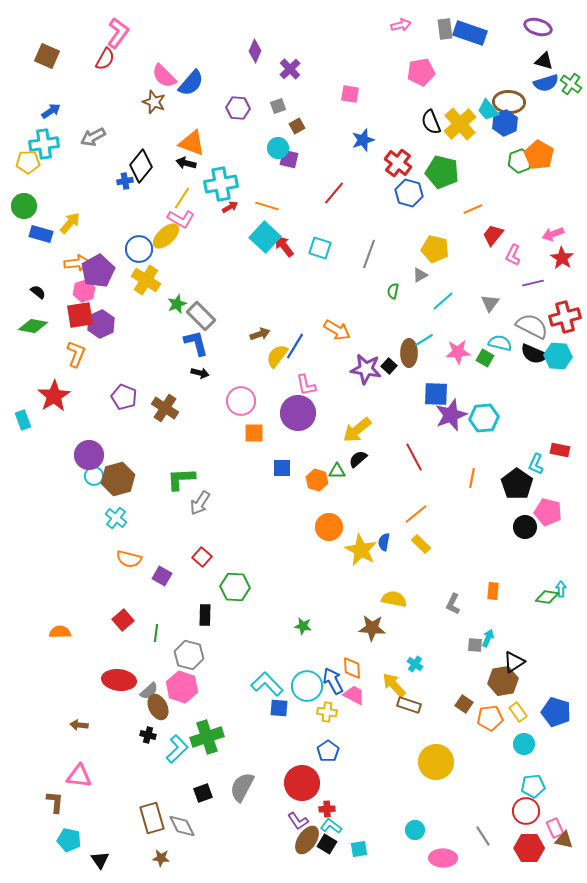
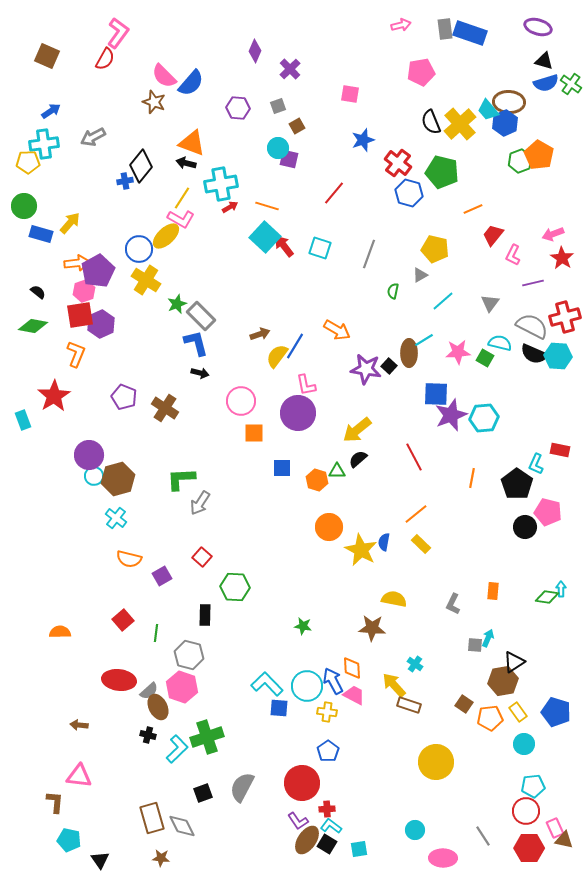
purple square at (162, 576): rotated 30 degrees clockwise
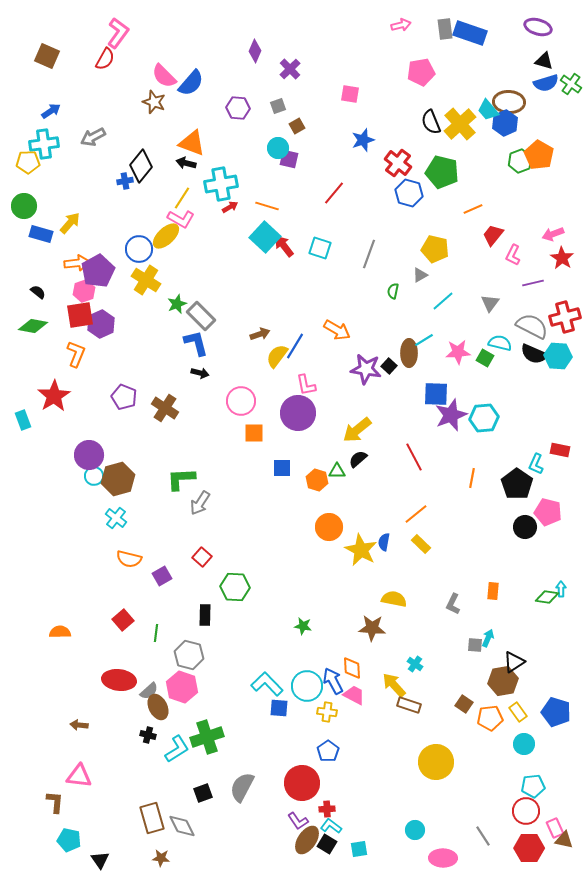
cyan L-shape at (177, 749): rotated 12 degrees clockwise
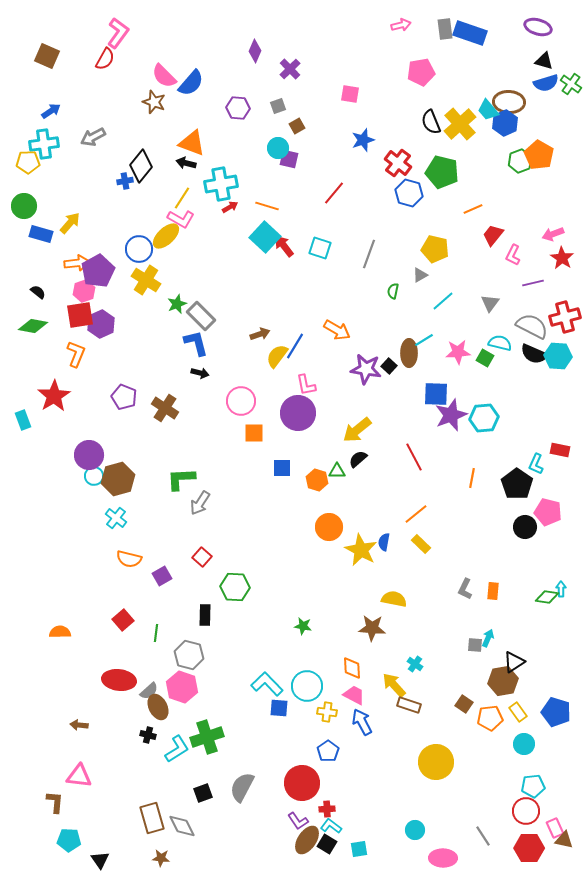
gray L-shape at (453, 604): moved 12 px right, 15 px up
blue arrow at (333, 681): moved 29 px right, 41 px down
cyan pentagon at (69, 840): rotated 10 degrees counterclockwise
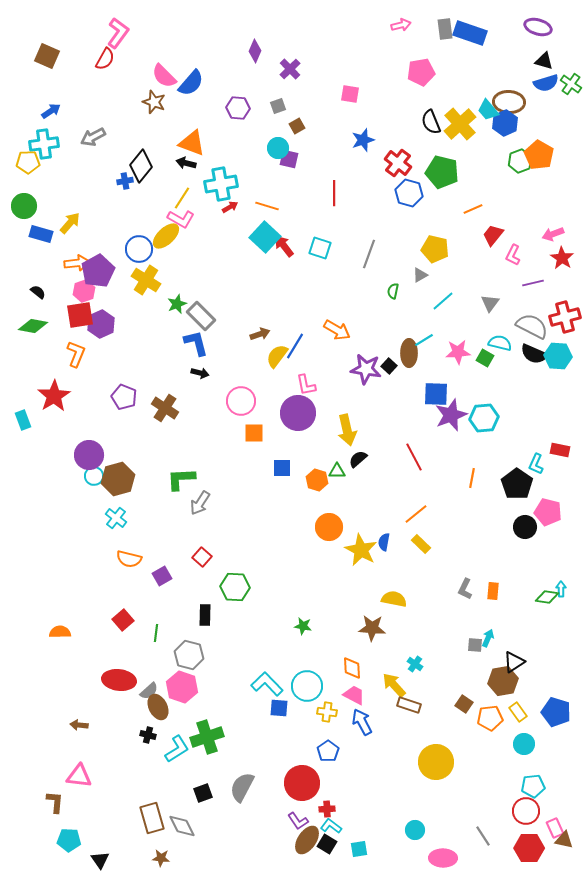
red line at (334, 193): rotated 40 degrees counterclockwise
yellow arrow at (357, 430): moved 10 px left; rotated 64 degrees counterclockwise
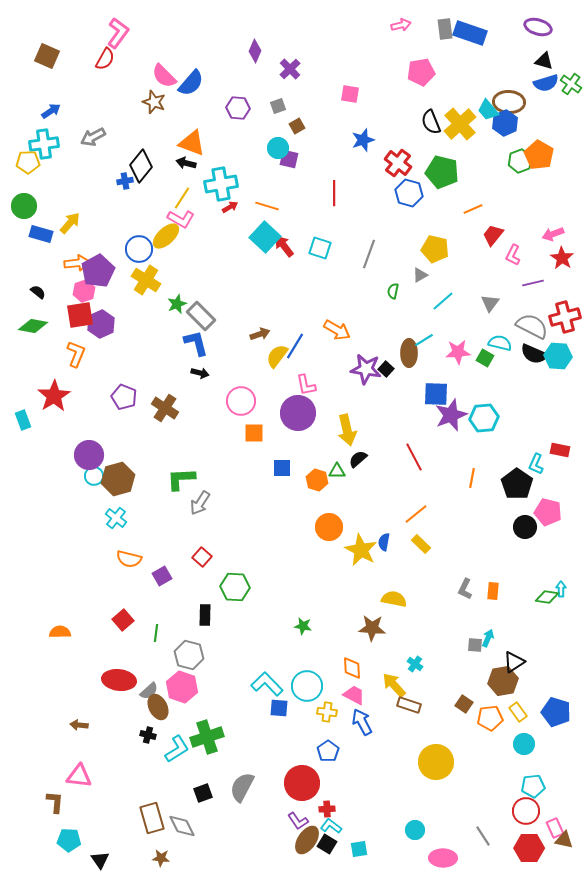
black square at (389, 366): moved 3 px left, 3 px down
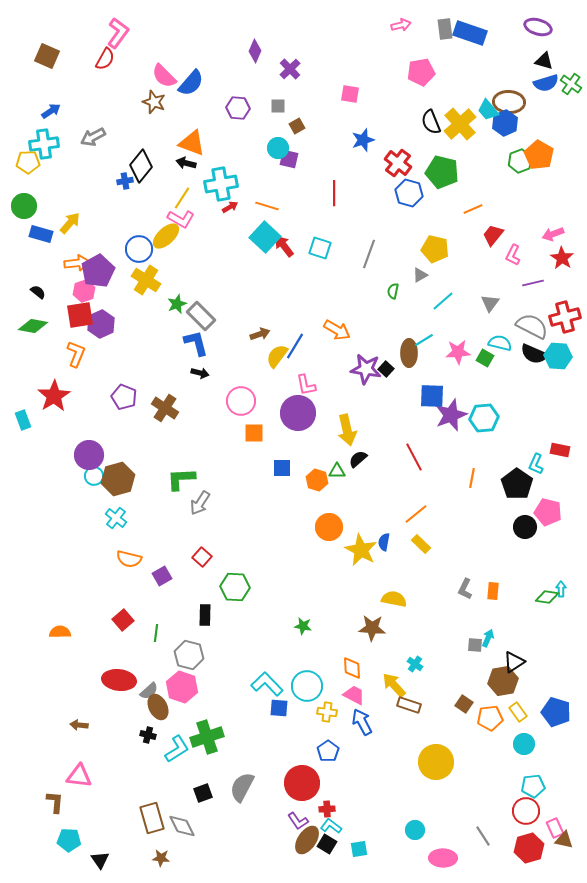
gray square at (278, 106): rotated 21 degrees clockwise
blue square at (436, 394): moved 4 px left, 2 px down
red hexagon at (529, 848): rotated 16 degrees counterclockwise
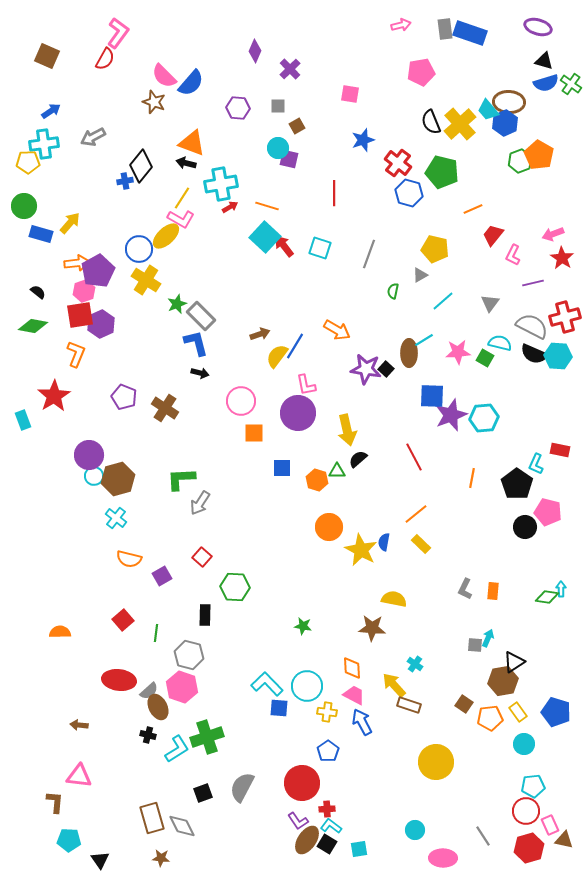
pink rectangle at (555, 828): moved 5 px left, 3 px up
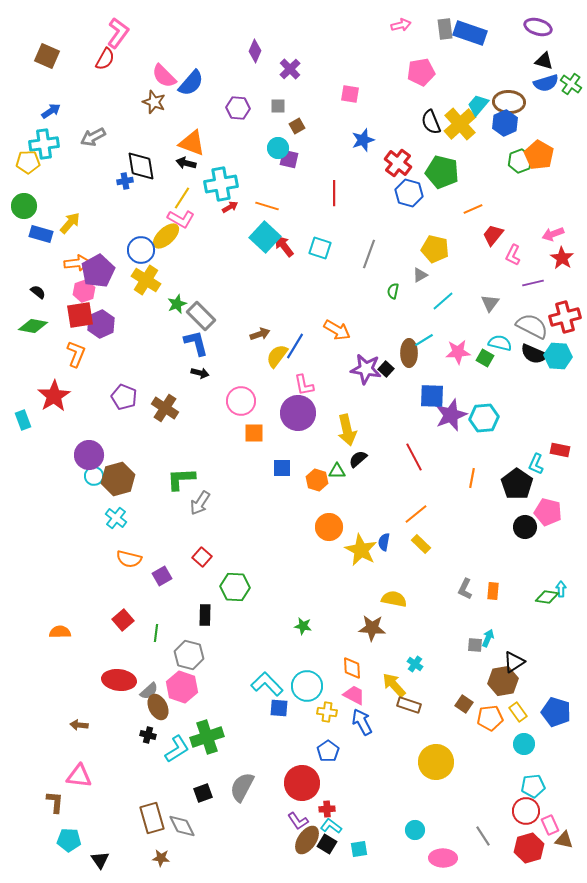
cyan trapezoid at (488, 110): moved 10 px left, 5 px up; rotated 80 degrees clockwise
black diamond at (141, 166): rotated 48 degrees counterclockwise
blue circle at (139, 249): moved 2 px right, 1 px down
pink L-shape at (306, 385): moved 2 px left
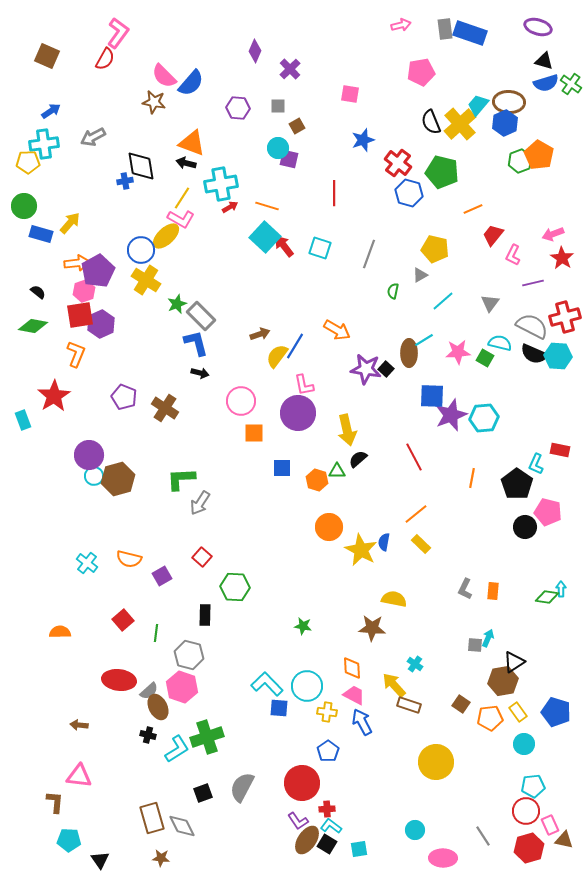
brown star at (154, 102): rotated 10 degrees counterclockwise
cyan cross at (116, 518): moved 29 px left, 45 px down
brown square at (464, 704): moved 3 px left
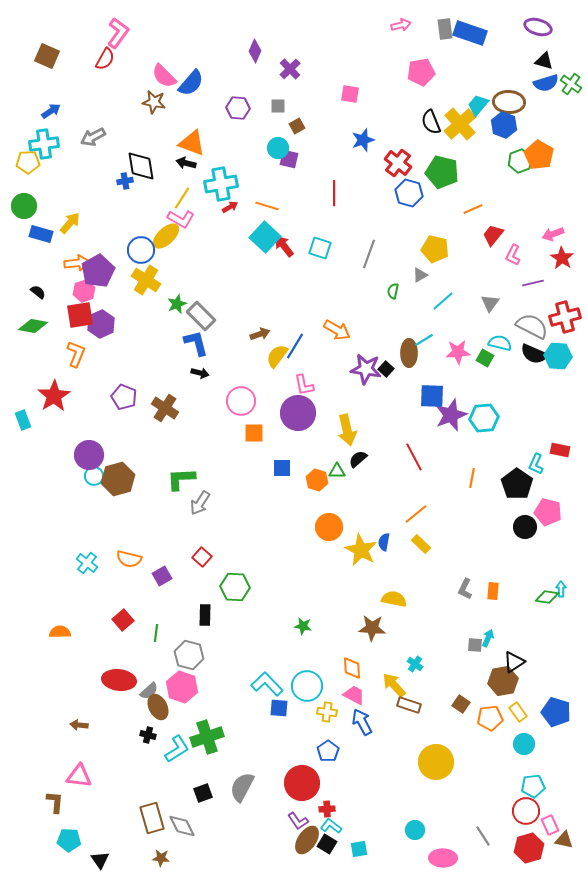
blue hexagon at (505, 123): moved 1 px left, 2 px down; rotated 15 degrees counterclockwise
